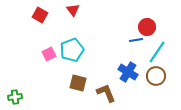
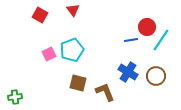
blue line: moved 5 px left
cyan line: moved 4 px right, 12 px up
brown L-shape: moved 1 px left, 1 px up
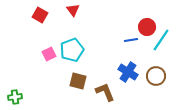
brown square: moved 2 px up
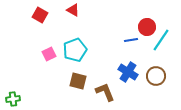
red triangle: rotated 24 degrees counterclockwise
cyan pentagon: moved 3 px right
green cross: moved 2 px left, 2 px down
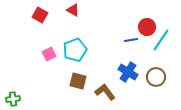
brown circle: moved 1 px down
brown L-shape: rotated 15 degrees counterclockwise
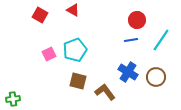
red circle: moved 10 px left, 7 px up
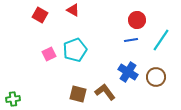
brown square: moved 13 px down
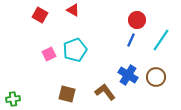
blue line: rotated 56 degrees counterclockwise
blue cross: moved 3 px down
brown square: moved 11 px left
